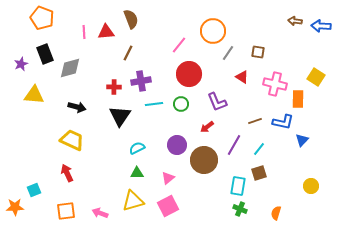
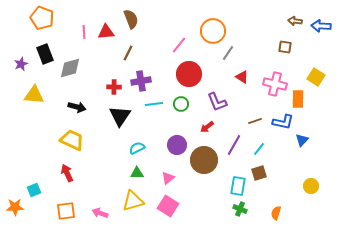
brown square at (258, 52): moved 27 px right, 5 px up
pink square at (168, 206): rotated 30 degrees counterclockwise
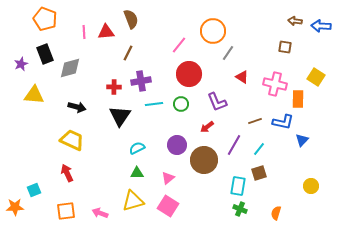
orange pentagon at (42, 18): moved 3 px right, 1 px down
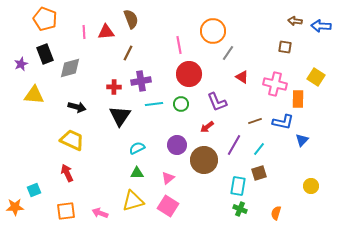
pink line at (179, 45): rotated 48 degrees counterclockwise
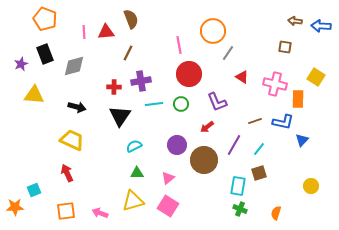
gray diamond at (70, 68): moved 4 px right, 2 px up
cyan semicircle at (137, 148): moved 3 px left, 2 px up
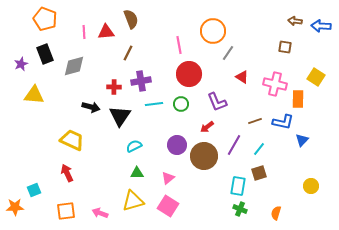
black arrow at (77, 107): moved 14 px right
brown circle at (204, 160): moved 4 px up
